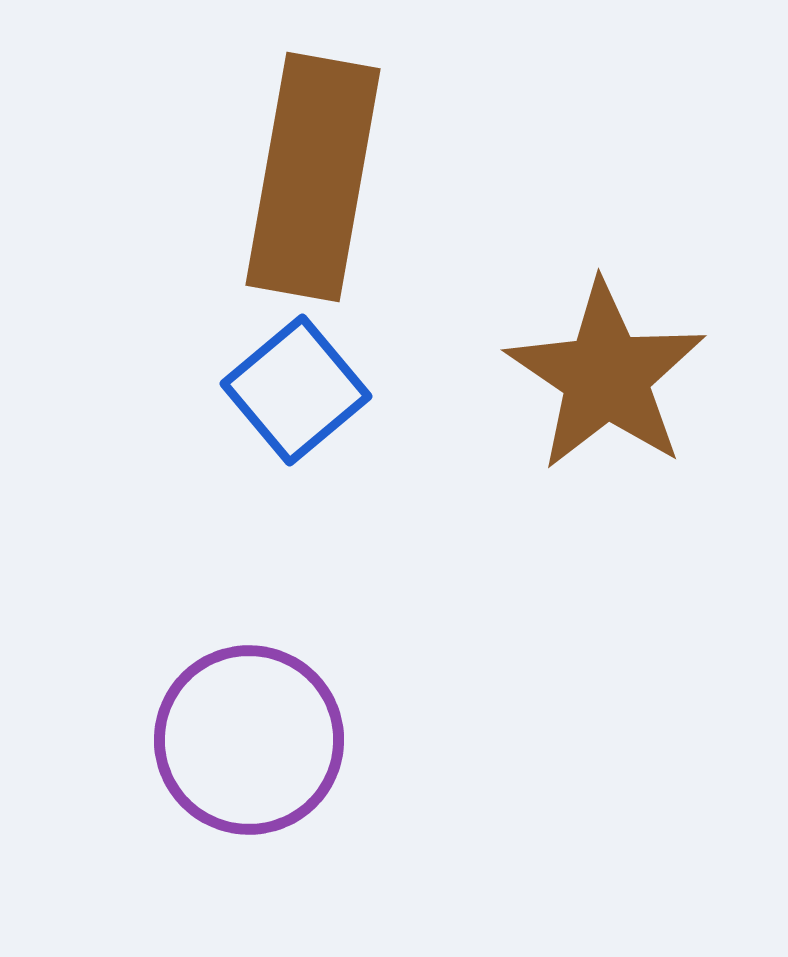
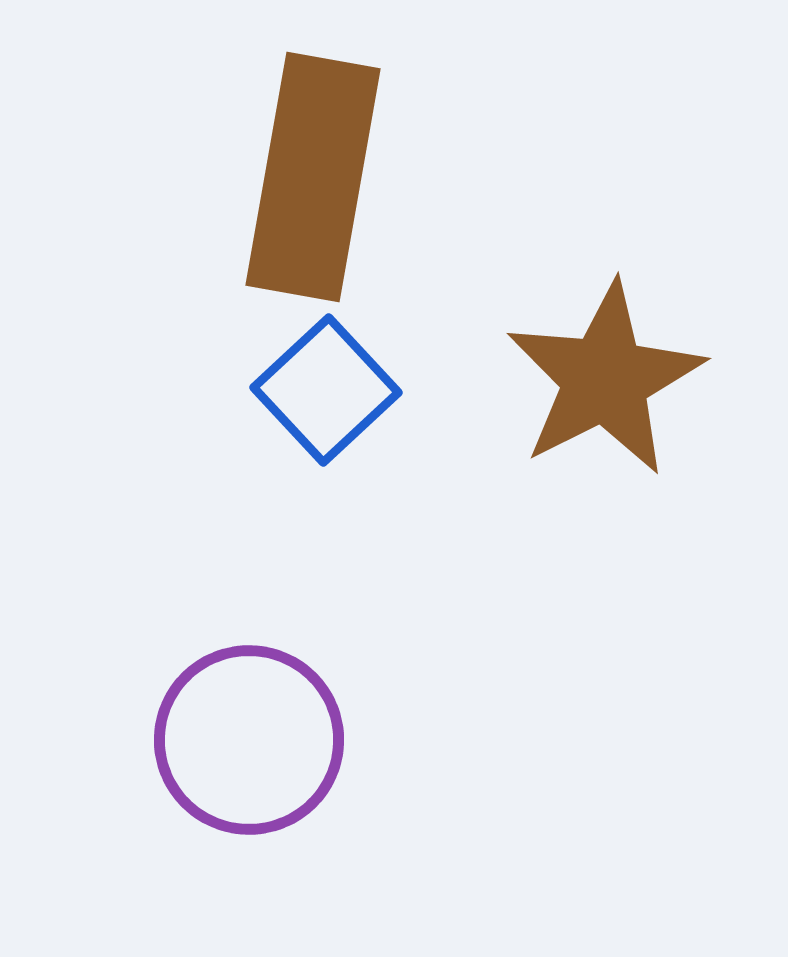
brown star: moved 1 px left, 3 px down; rotated 11 degrees clockwise
blue square: moved 30 px right; rotated 3 degrees counterclockwise
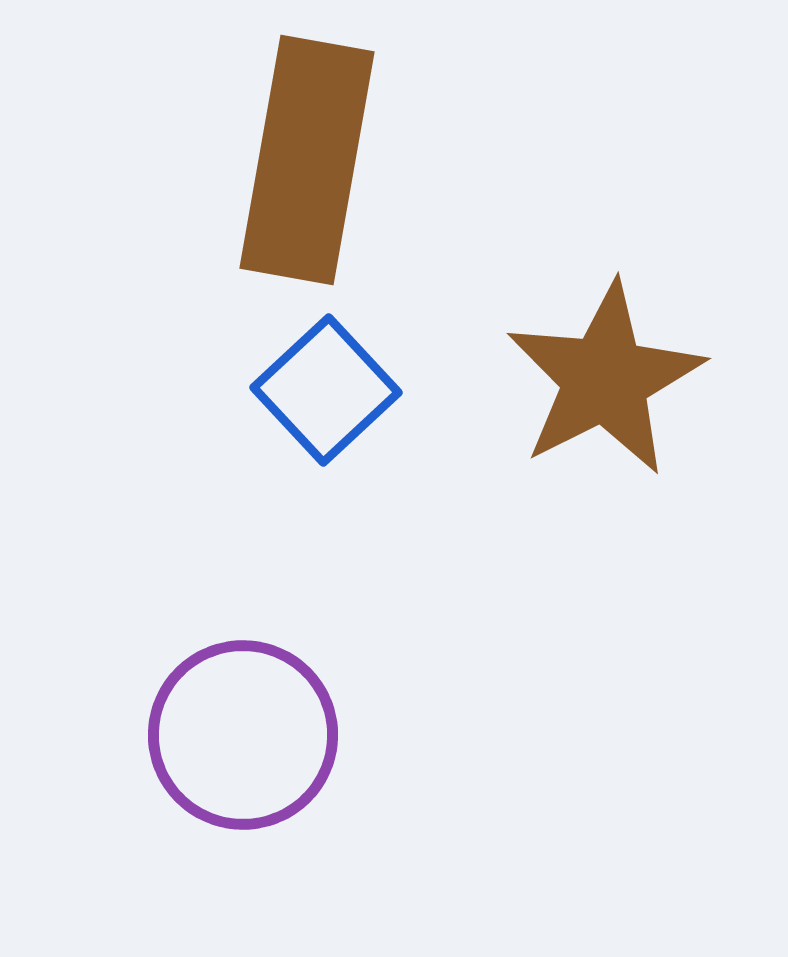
brown rectangle: moved 6 px left, 17 px up
purple circle: moved 6 px left, 5 px up
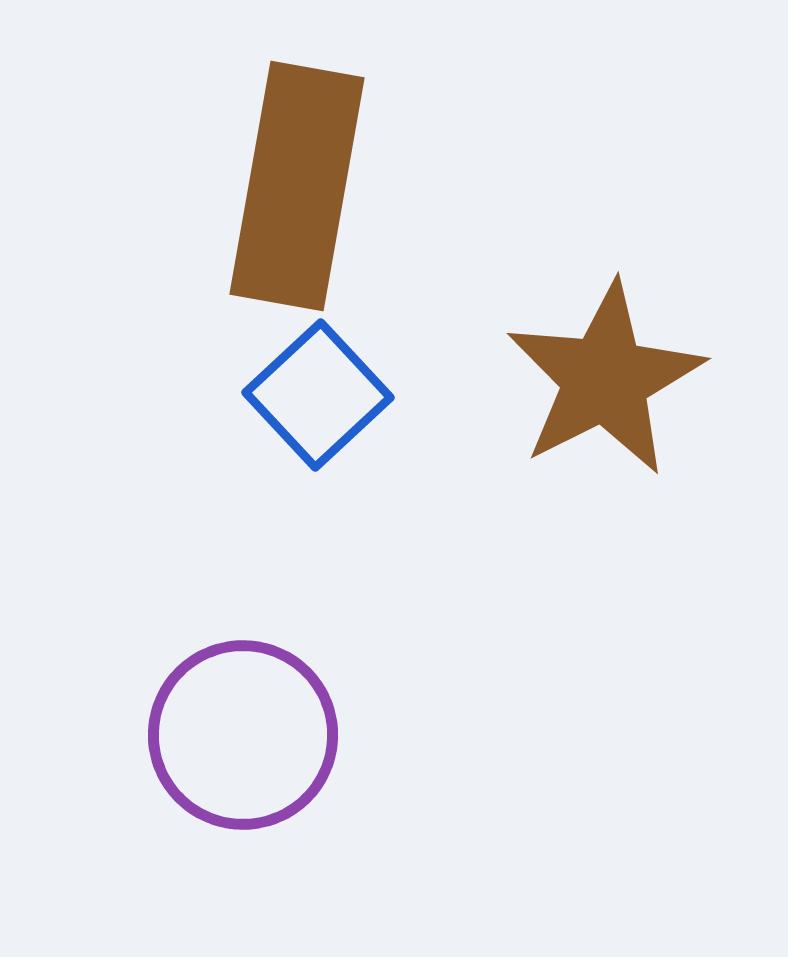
brown rectangle: moved 10 px left, 26 px down
blue square: moved 8 px left, 5 px down
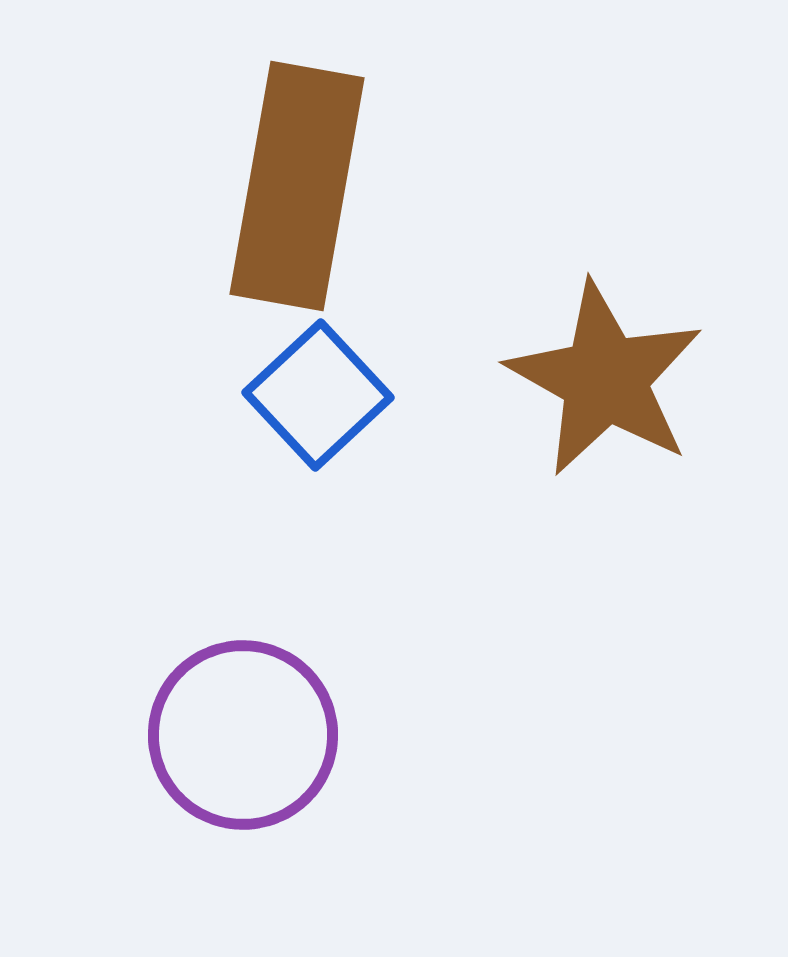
brown star: rotated 16 degrees counterclockwise
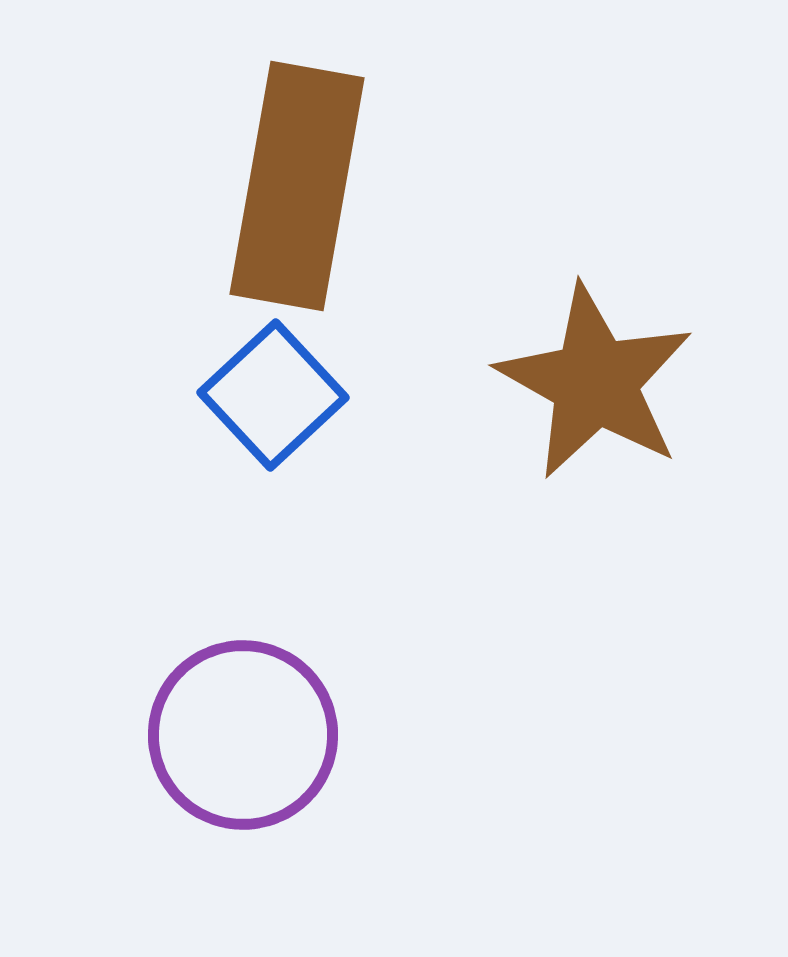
brown star: moved 10 px left, 3 px down
blue square: moved 45 px left
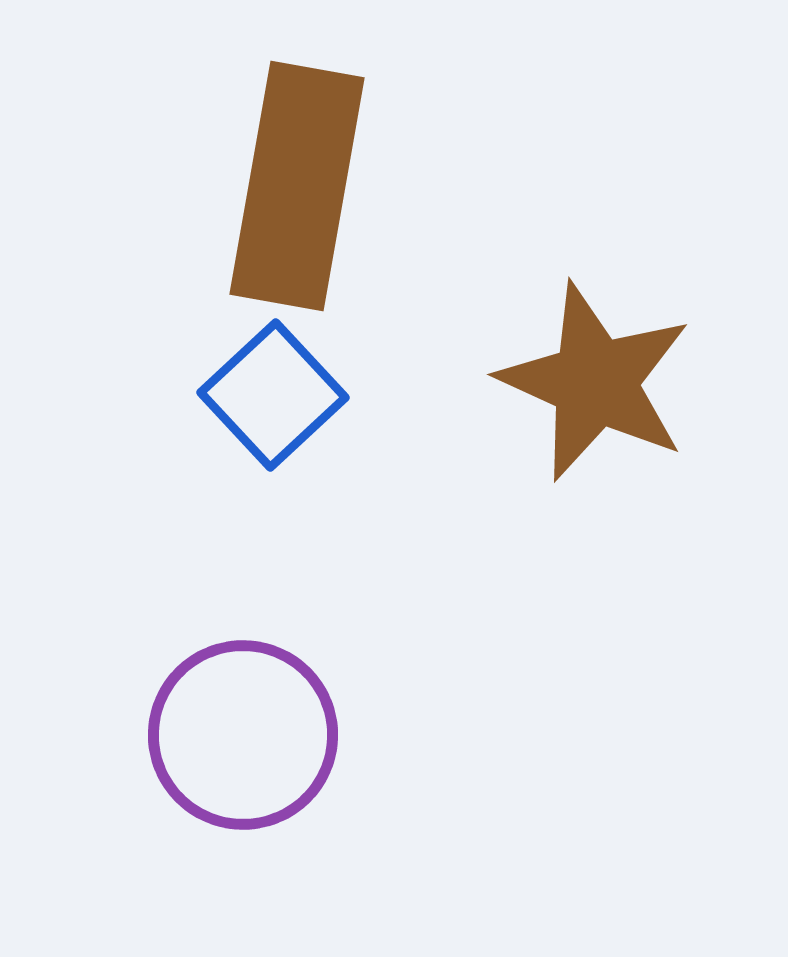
brown star: rotated 5 degrees counterclockwise
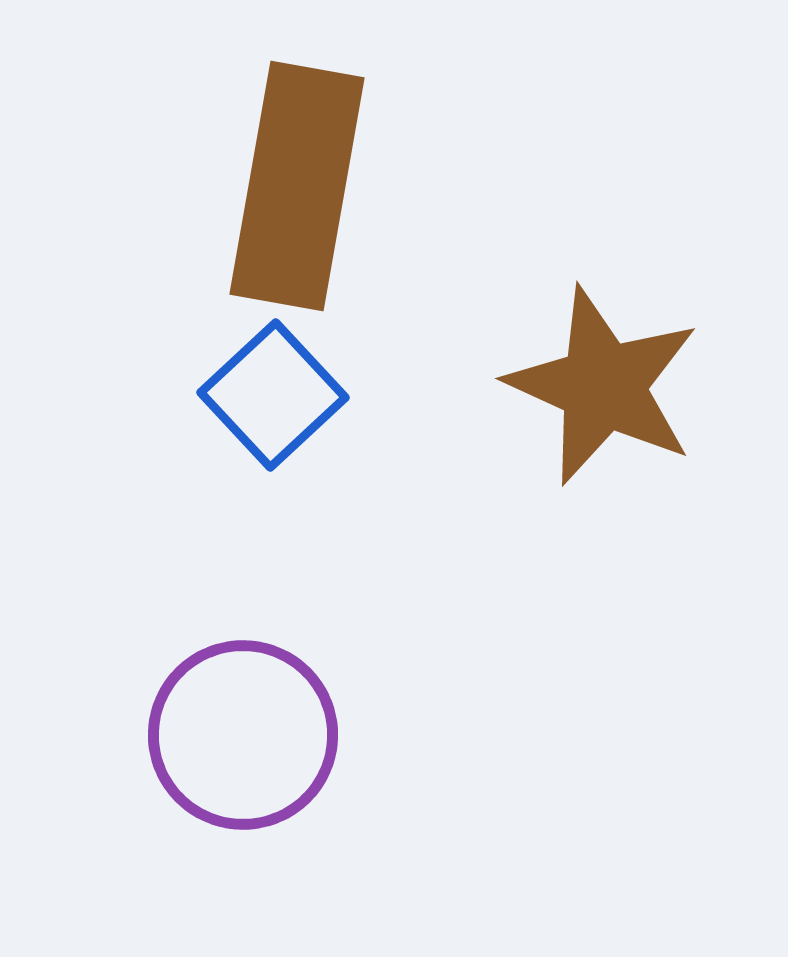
brown star: moved 8 px right, 4 px down
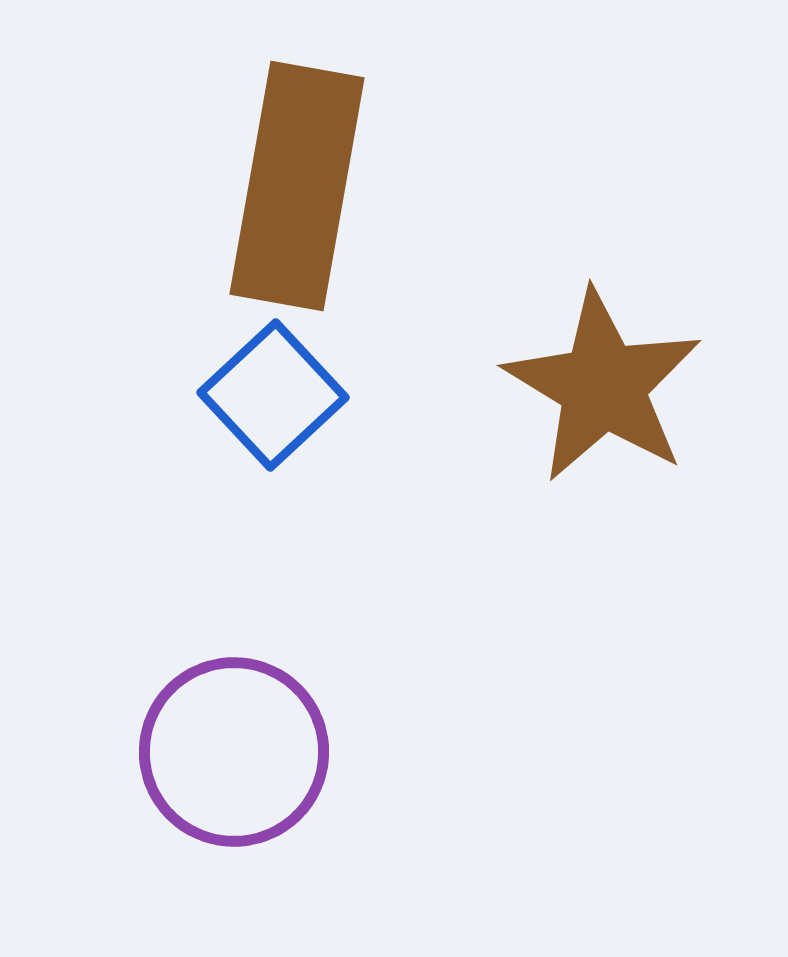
brown star: rotated 7 degrees clockwise
purple circle: moved 9 px left, 17 px down
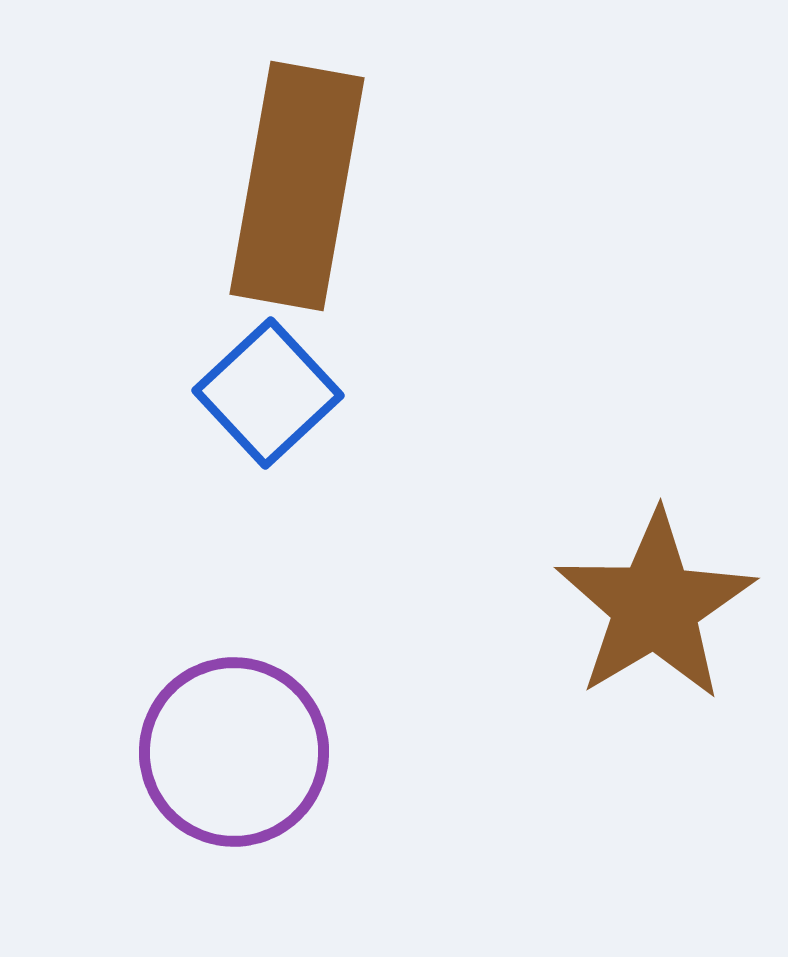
brown star: moved 52 px right, 220 px down; rotated 10 degrees clockwise
blue square: moved 5 px left, 2 px up
